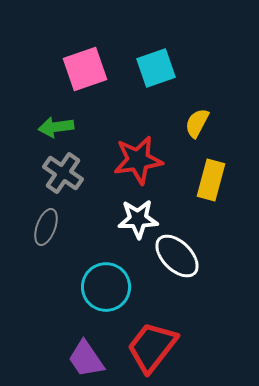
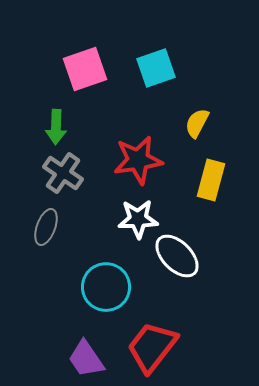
green arrow: rotated 80 degrees counterclockwise
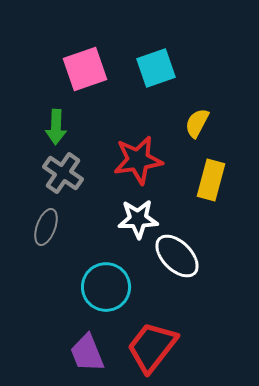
purple trapezoid: moved 1 px right, 6 px up; rotated 12 degrees clockwise
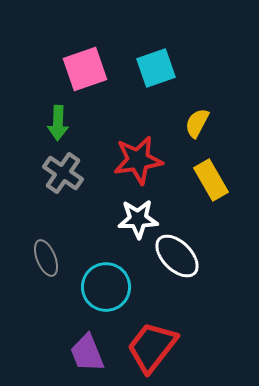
green arrow: moved 2 px right, 4 px up
yellow rectangle: rotated 45 degrees counterclockwise
gray ellipse: moved 31 px down; rotated 42 degrees counterclockwise
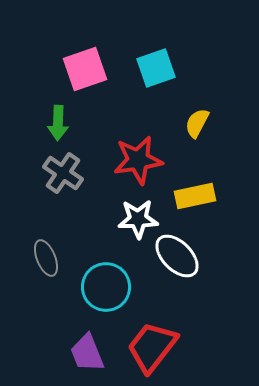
yellow rectangle: moved 16 px left, 16 px down; rotated 72 degrees counterclockwise
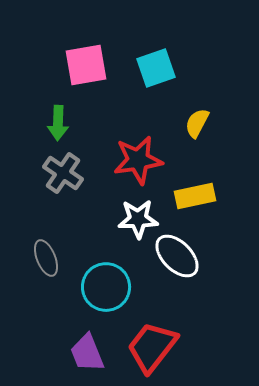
pink square: moved 1 px right, 4 px up; rotated 9 degrees clockwise
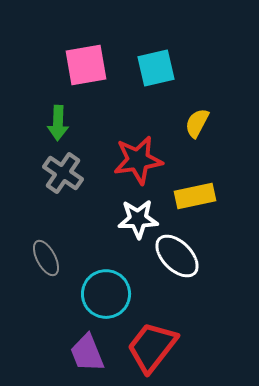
cyan square: rotated 6 degrees clockwise
gray ellipse: rotated 6 degrees counterclockwise
cyan circle: moved 7 px down
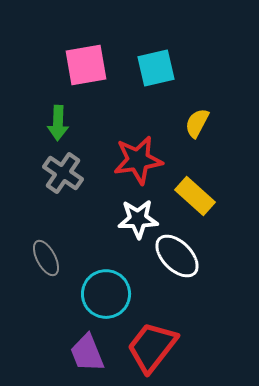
yellow rectangle: rotated 54 degrees clockwise
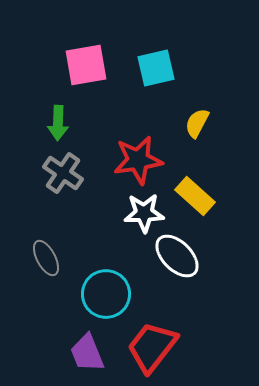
white star: moved 6 px right, 6 px up
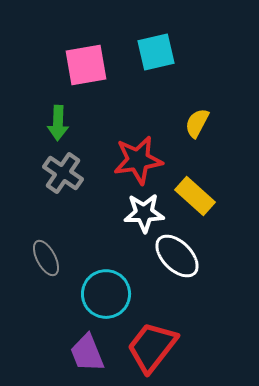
cyan square: moved 16 px up
